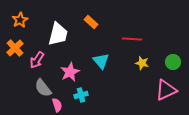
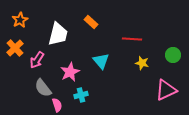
green circle: moved 7 px up
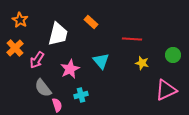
orange star: rotated 14 degrees counterclockwise
pink star: moved 3 px up
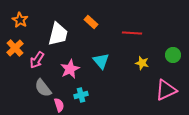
red line: moved 6 px up
pink semicircle: moved 2 px right
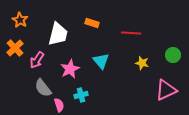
orange rectangle: moved 1 px right, 1 px down; rotated 24 degrees counterclockwise
red line: moved 1 px left
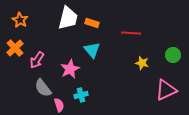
white trapezoid: moved 10 px right, 16 px up
cyan triangle: moved 9 px left, 11 px up
